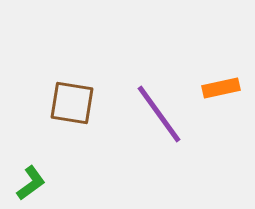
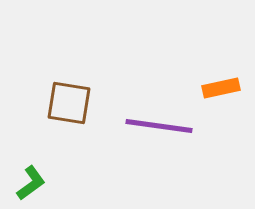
brown square: moved 3 px left
purple line: moved 12 px down; rotated 46 degrees counterclockwise
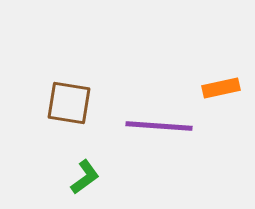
purple line: rotated 4 degrees counterclockwise
green L-shape: moved 54 px right, 6 px up
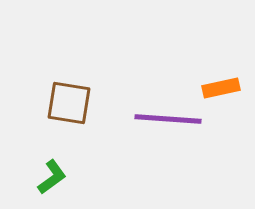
purple line: moved 9 px right, 7 px up
green L-shape: moved 33 px left
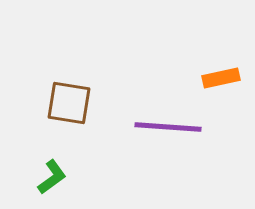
orange rectangle: moved 10 px up
purple line: moved 8 px down
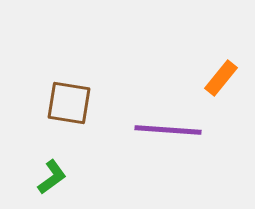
orange rectangle: rotated 39 degrees counterclockwise
purple line: moved 3 px down
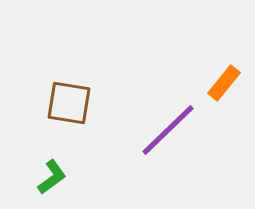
orange rectangle: moved 3 px right, 5 px down
purple line: rotated 48 degrees counterclockwise
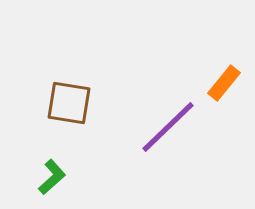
purple line: moved 3 px up
green L-shape: rotated 6 degrees counterclockwise
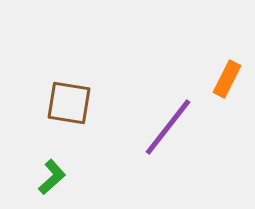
orange rectangle: moved 3 px right, 4 px up; rotated 12 degrees counterclockwise
purple line: rotated 8 degrees counterclockwise
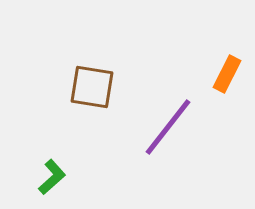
orange rectangle: moved 5 px up
brown square: moved 23 px right, 16 px up
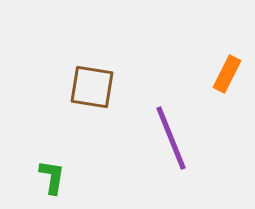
purple line: moved 3 px right, 11 px down; rotated 60 degrees counterclockwise
green L-shape: rotated 39 degrees counterclockwise
